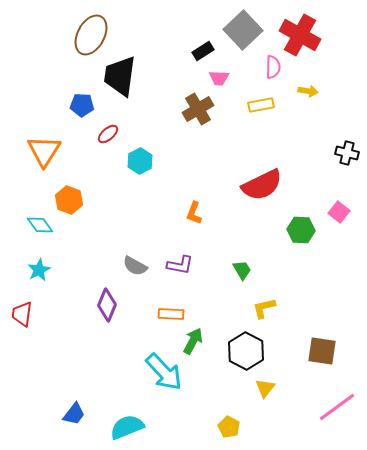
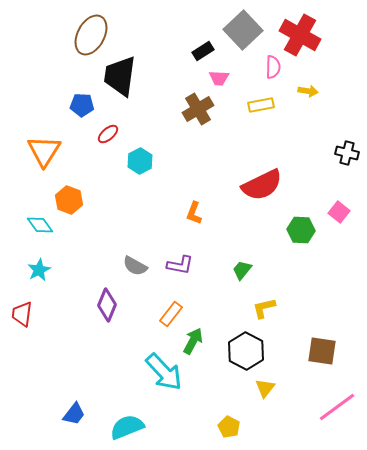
green trapezoid: rotated 110 degrees counterclockwise
orange rectangle: rotated 55 degrees counterclockwise
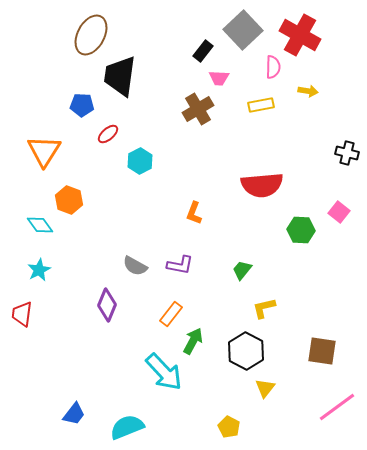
black rectangle: rotated 20 degrees counterclockwise
red semicircle: rotated 21 degrees clockwise
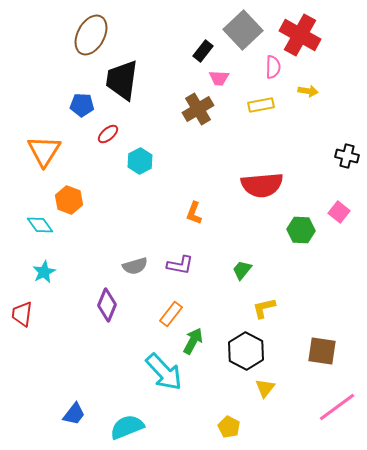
black trapezoid: moved 2 px right, 4 px down
black cross: moved 3 px down
gray semicircle: rotated 45 degrees counterclockwise
cyan star: moved 5 px right, 2 px down
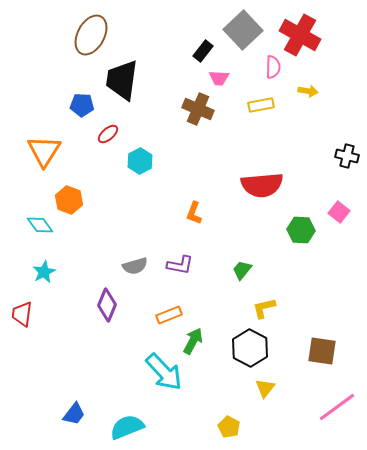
brown cross: rotated 36 degrees counterclockwise
orange rectangle: moved 2 px left, 1 px down; rotated 30 degrees clockwise
black hexagon: moved 4 px right, 3 px up
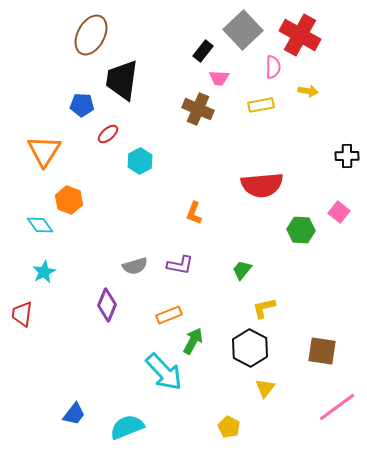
black cross: rotated 15 degrees counterclockwise
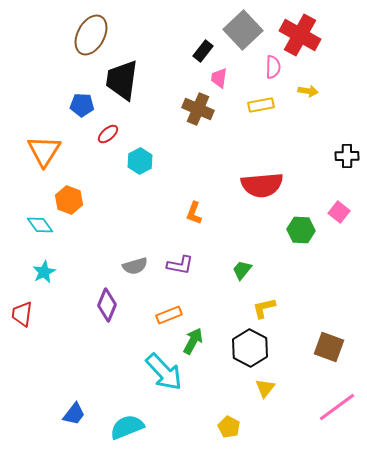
pink trapezoid: rotated 95 degrees clockwise
brown square: moved 7 px right, 4 px up; rotated 12 degrees clockwise
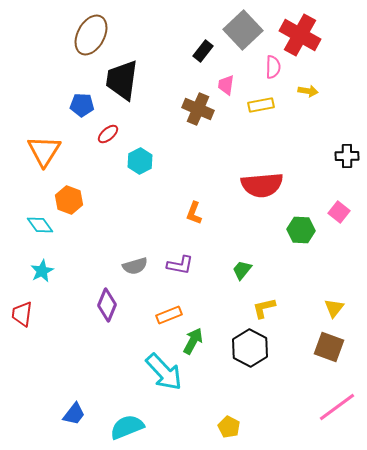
pink trapezoid: moved 7 px right, 7 px down
cyan star: moved 2 px left, 1 px up
yellow triangle: moved 69 px right, 80 px up
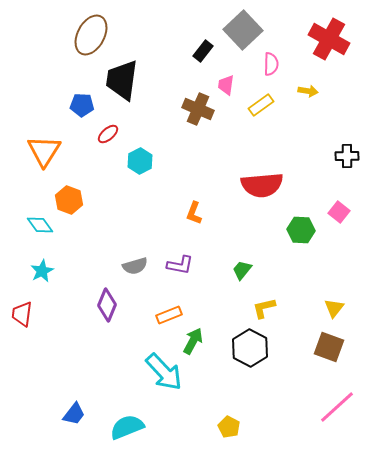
red cross: moved 29 px right, 4 px down
pink semicircle: moved 2 px left, 3 px up
yellow rectangle: rotated 25 degrees counterclockwise
pink line: rotated 6 degrees counterclockwise
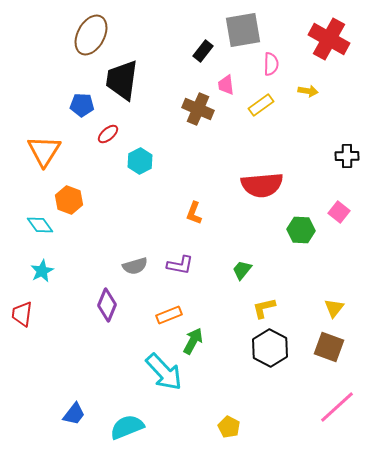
gray square: rotated 33 degrees clockwise
pink trapezoid: rotated 15 degrees counterclockwise
black hexagon: moved 20 px right
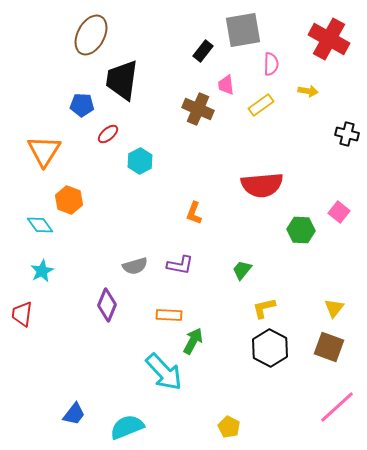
black cross: moved 22 px up; rotated 15 degrees clockwise
orange rectangle: rotated 25 degrees clockwise
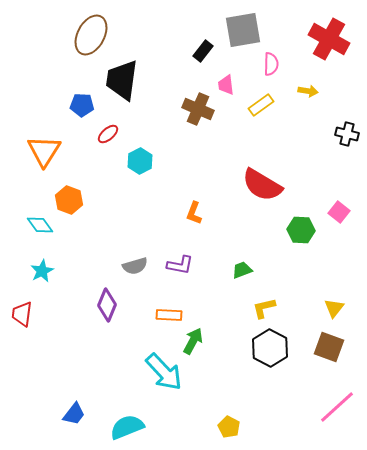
red semicircle: rotated 36 degrees clockwise
green trapezoid: rotated 30 degrees clockwise
